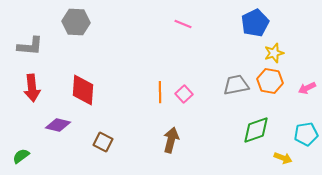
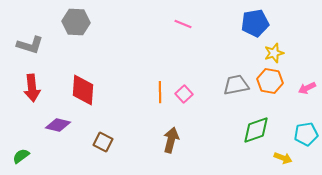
blue pentagon: rotated 16 degrees clockwise
gray L-shape: moved 1 px up; rotated 12 degrees clockwise
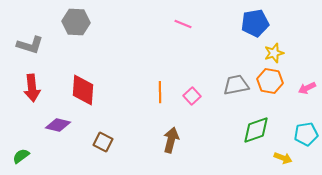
pink square: moved 8 px right, 2 px down
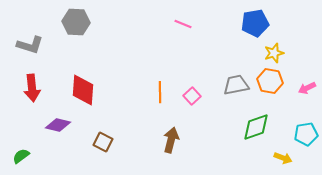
green diamond: moved 3 px up
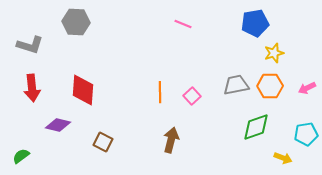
orange hexagon: moved 5 px down; rotated 10 degrees counterclockwise
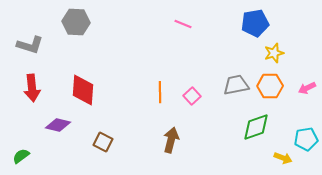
cyan pentagon: moved 5 px down
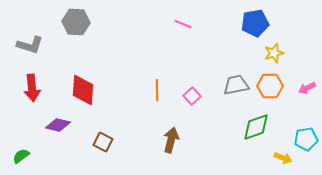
orange line: moved 3 px left, 2 px up
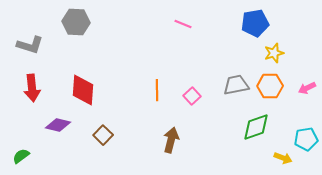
brown square: moved 7 px up; rotated 18 degrees clockwise
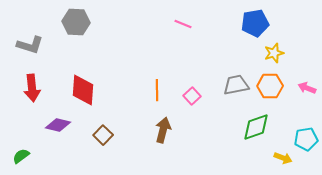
pink arrow: rotated 48 degrees clockwise
brown arrow: moved 8 px left, 10 px up
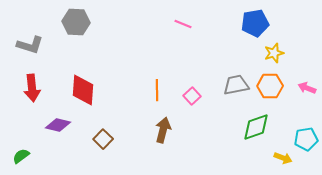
brown square: moved 4 px down
